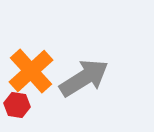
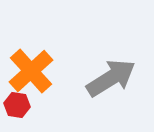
gray arrow: moved 27 px right
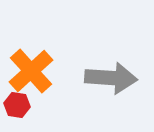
gray arrow: rotated 36 degrees clockwise
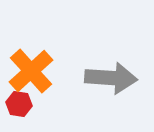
red hexagon: moved 2 px right, 1 px up
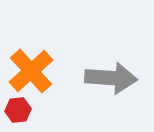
red hexagon: moved 1 px left, 6 px down; rotated 15 degrees counterclockwise
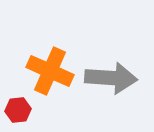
orange cross: moved 19 px right; rotated 24 degrees counterclockwise
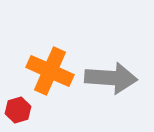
red hexagon: rotated 10 degrees counterclockwise
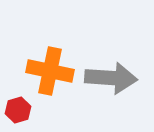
orange cross: rotated 12 degrees counterclockwise
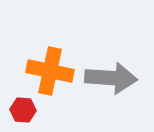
red hexagon: moved 5 px right; rotated 20 degrees clockwise
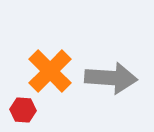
orange cross: rotated 33 degrees clockwise
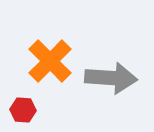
orange cross: moved 10 px up
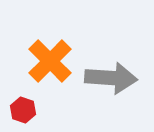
red hexagon: rotated 15 degrees clockwise
